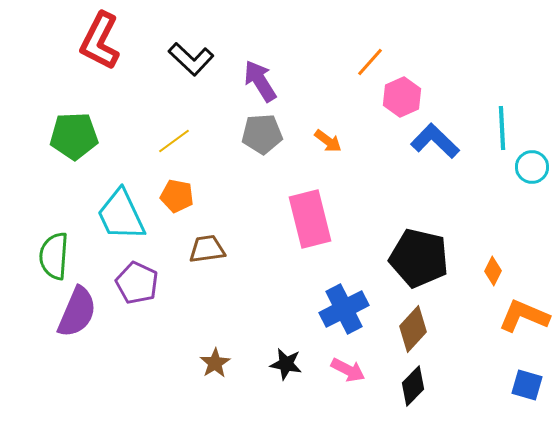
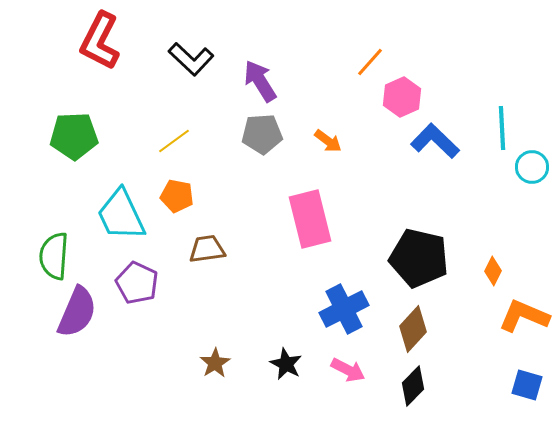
black star: rotated 16 degrees clockwise
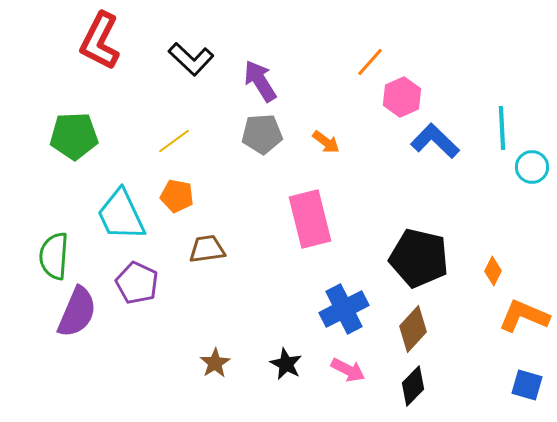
orange arrow: moved 2 px left, 1 px down
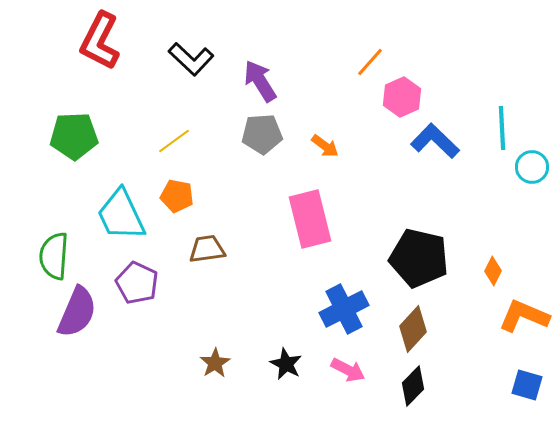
orange arrow: moved 1 px left, 4 px down
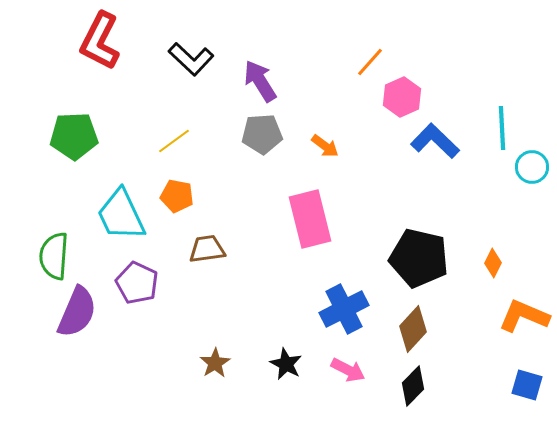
orange diamond: moved 8 px up
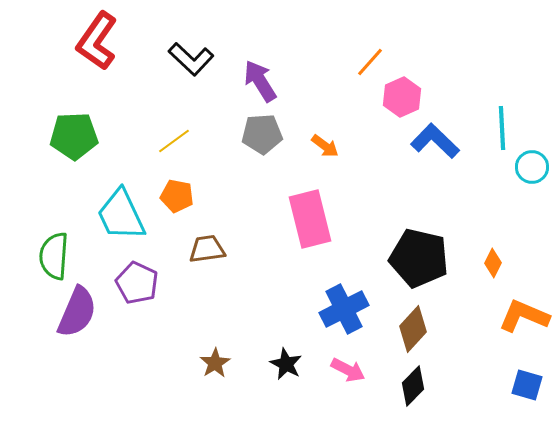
red L-shape: moved 3 px left; rotated 8 degrees clockwise
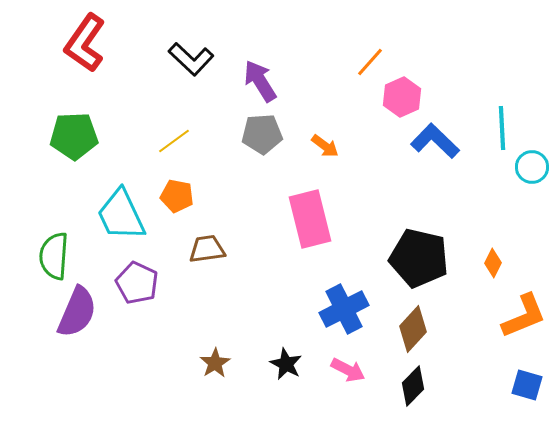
red L-shape: moved 12 px left, 2 px down
orange L-shape: rotated 135 degrees clockwise
